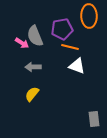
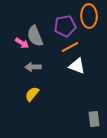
purple pentagon: moved 3 px right, 3 px up
orange line: rotated 42 degrees counterclockwise
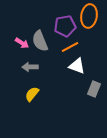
orange ellipse: rotated 10 degrees clockwise
gray semicircle: moved 5 px right, 5 px down
gray arrow: moved 3 px left
gray rectangle: moved 30 px up; rotated 28 degrees clockwise
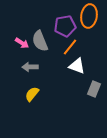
orange line: rotated 24 degrees counterclockwise
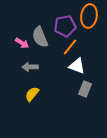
gray semicircle: moved 4 px up
gray rectangle: moved 9 px left
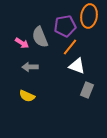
gray rectangle: moved 2 px right, 1 px down
yellow semicircle: moved 5 px left, 2 px down; rotated 105 degrees counterclockwise
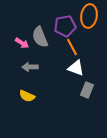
orange line: moved 2 px right; rotated 66 degrees counterclockwise
white triangle: moved 1 px left, 2 px down
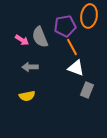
pink arrow: moved 3 px up
yellow semicircle: rotated 35 degrees counterclockwise
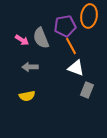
gray semicircle: moved 1 px right, 1 px down
orange line: moved 1 px left, 1 px up
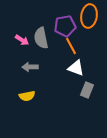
gray semicircle: rotated 10 degrees clockwise
